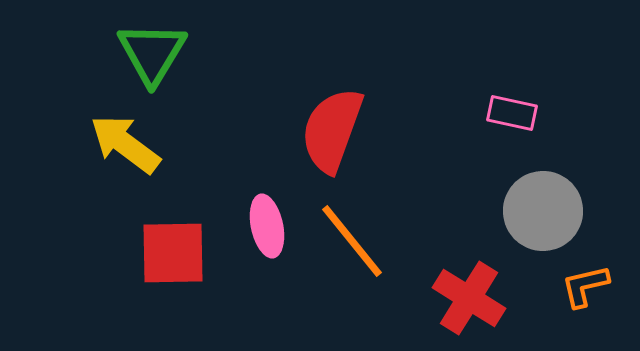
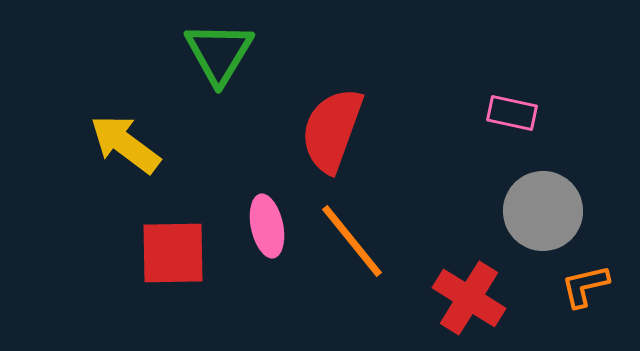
green triangle: moved 67 px right
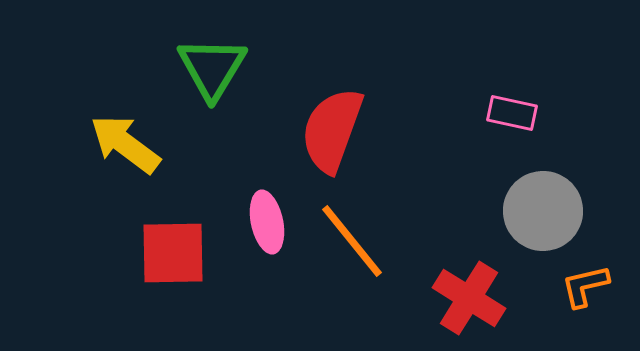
green triangle: moved 7 px left, 15 px down
pink ellipse: moved 4 px up
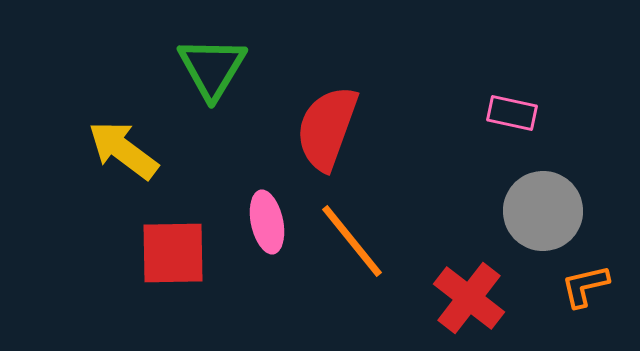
red semicircle: moved 5 px left, 2 px up
yellow arrow: moved 2 px left, 6 px down
red cross: rotated 6 degrees clockwise
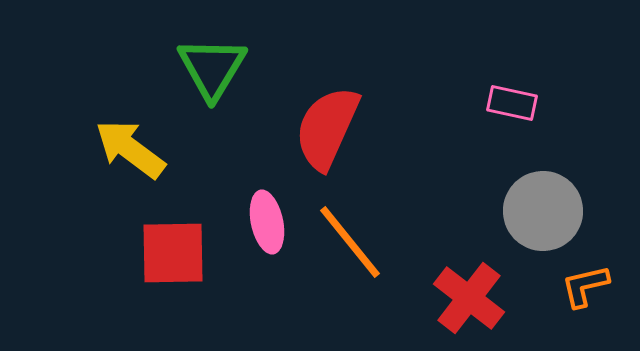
pink rectangle: moved 10 px up
red semicircle: rotated 4 degrees clockwise
yellow arrow: moved 7 px right, 1 px up
orange line: moved 2 px left, 1 px down
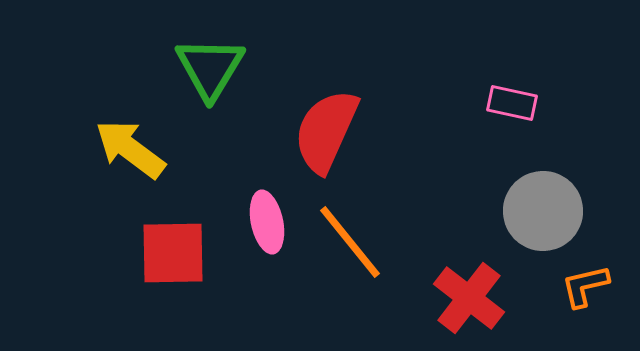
green triangle: moved 2 px left
red semicircle: moved 1 px left, 3 px down
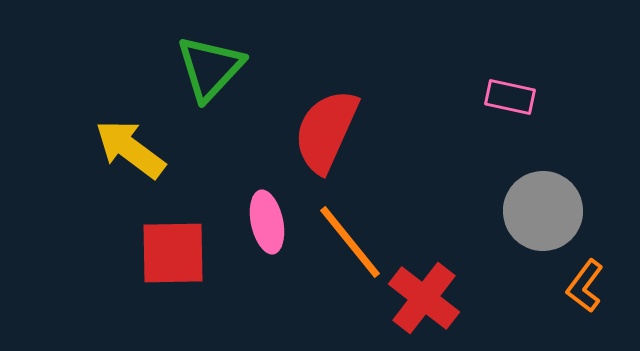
green triangle: rotated 12 degrees clockwise
pink rectangle: moved 2 px left, 6 px up
orange L-shape: rotated 40 degrees counterclockwise
red cross: moved 45 px left
